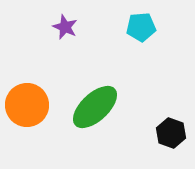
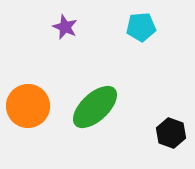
orange circle: moved 1 px right, 1 px down
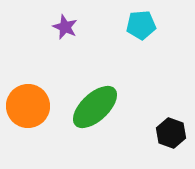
cyan pentagon: moved 2 px up
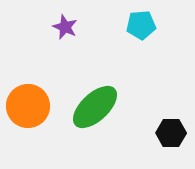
black hexagon: rotated 20 degrees counterclockwise
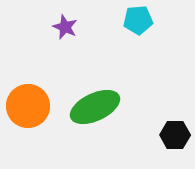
cyan pentagon: moved 3 px left, 5 px up
green ellipse: rotated 18 degrees clockwise
black hexagon: moved 4 px right, 2 px down
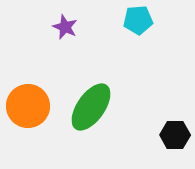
green ellipse: moved 4 px left; rotated 30 degrees counterclockwise
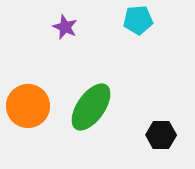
black hexagon: moved 14 px left
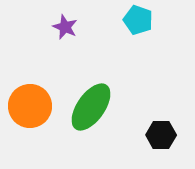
cyan pentagon: rotated 24 degrees clockwise
orange circle: moved 2 px right
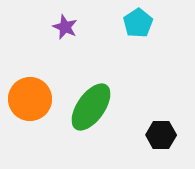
cyan pentagon: moved 3 px down; rotated 20 degrees clockwise
orange circle: moved 7 px up
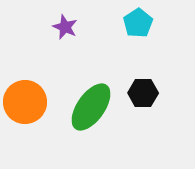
orange circle: moved 5 px left, 3 px down
black hexagon: moved 18 px left, 42 px up
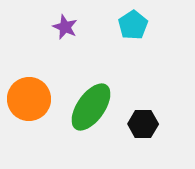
cyan pentagon: moved 5 px left, 2 px down
black hexagon: moved 31 px down
orange circle: moved 4 px right, 3 px up
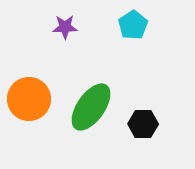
purple star: rotated 25 degrees counterclockwise
